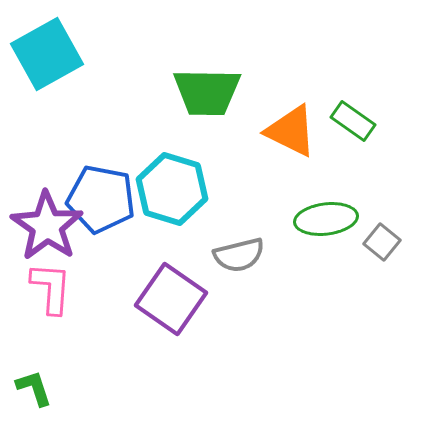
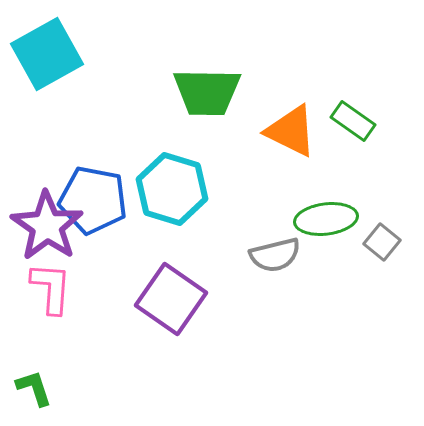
blue pentagon: moved 8 px left, 1 px down
gray semicircle: moved 36 px right
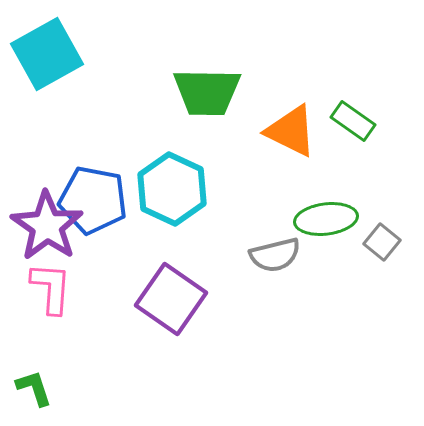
cyan hexagon: rotated 8 degrees clockwise
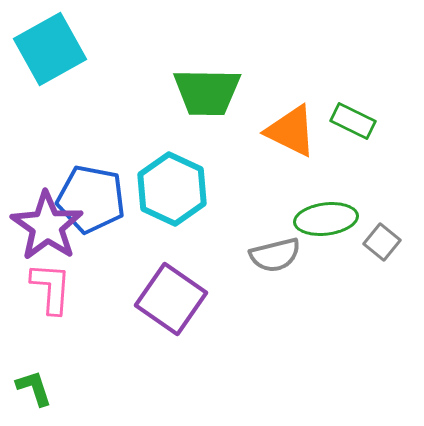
cyan square: moved 3 px right, 5 px up
green rectangle: rotated 9 degrees counterclockwise
blue pentagon: moved 2 px left, 1 px up
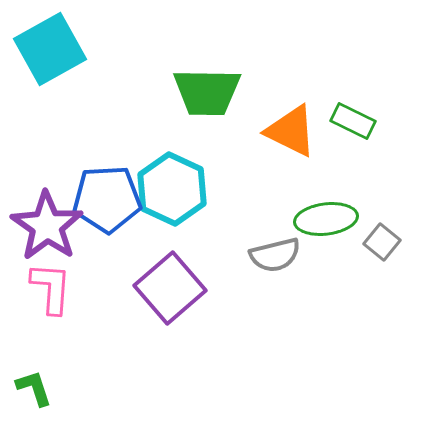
blue pentagon: moved 16 px right; rotated 14 degrees counterclockwise
purple square: moved 1 px left, 11 px up; rotated 14 degrees clockwise
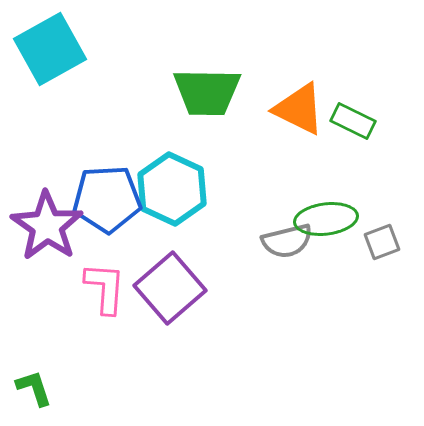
orange triangle: moved 8 px right, 22 px up
gray square: rotated 30 degrees clockwise
gray semicircle: moved 12 px right, 14 px up
pink L-shape: moved 54 px right
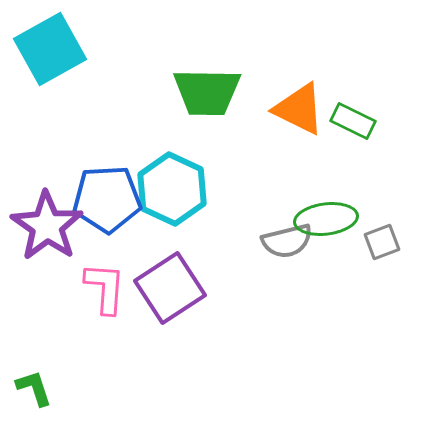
purple square: rotated 8 degrees clockwise
